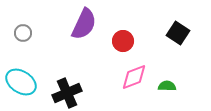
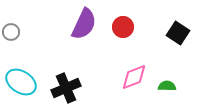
gray circle: moved 12 px left, 1 px up
red circle: moved 14 px up
black cross: moved 1 px left, 5 px up
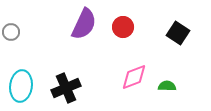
cyan ellipse: moved 4 px down; rotated 64 degrees clockwise
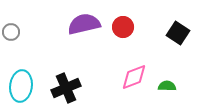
purple semicircle: rotated 128 degrees counterclockwise
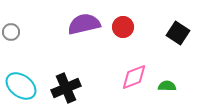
cyan ellipse: rotated 60 degrees counterclockwise
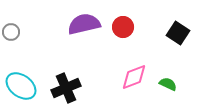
green semicircle: moved 1 px right, 2 px up; rotated 24 degrees clockwise
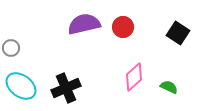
gray circle: moved 16 px down
pink diamond: rotated 20 degrees counterclockwise
green semicircle: moved 1 px right, 3 px down
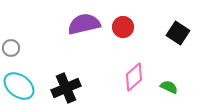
cyan ellipse: moved 2 px left
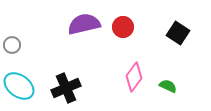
gray circle: moved 1 px right, 3 px up
pink diamond: rotated 12 degrees counterclockwise
green semicircle: moved 1 px left, 1 px up
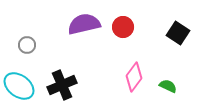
gray circle: moved 15 px right
black cross: moved 4 px left, 3 px up
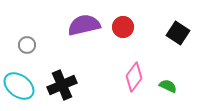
purple semicircle: moved 1 px down
